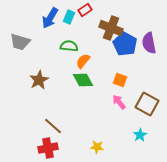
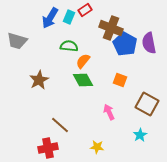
gray trapezoid: moved 3 px left, 1 px up
pink arrow: moved 10 px left, 10 px down; rotated 14 degrees clockwise
brown line: moved 7 px right, 1 px up
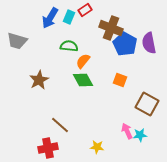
pink arrow: moved 18 px right, 19 px down
cyan star: rotated 24 degrees clockwise
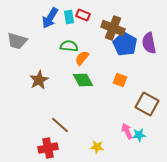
red rectangle: moved 2 px left, 5 px down; rotated 56 degrees clockwise
cyan rectangle: rotated 32 degrees counterclockwise
brown cross: moved 2 px right
orange semicircle: moved 1 px left, 3 px up
cyan star: moved 1 px left
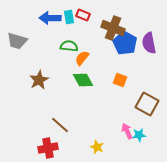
blue arrow: rotated 60 degrees clockwise
blue pentagon: moved 1 px up
yellow star: rotated 16 degrees clockwise
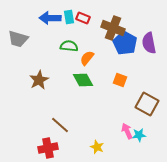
red rectangle: moved 3 px down
gray trapezoid: moved 1 px right, 2 px up
orange semicircle: moved 5 px right
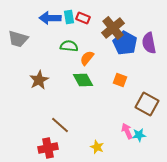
brown cross: rotated 30 degrees clockwise
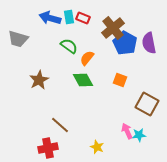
blue arrow: rotated 15 degrees clockwise
green semicircle: rotated 30 degrees clockwise
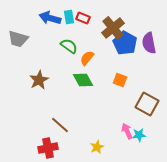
yellow star: rotated 24 degrees clockwise
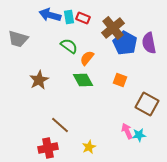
blue arrow: moved 3 px up
yellow star: moved 8 px left
